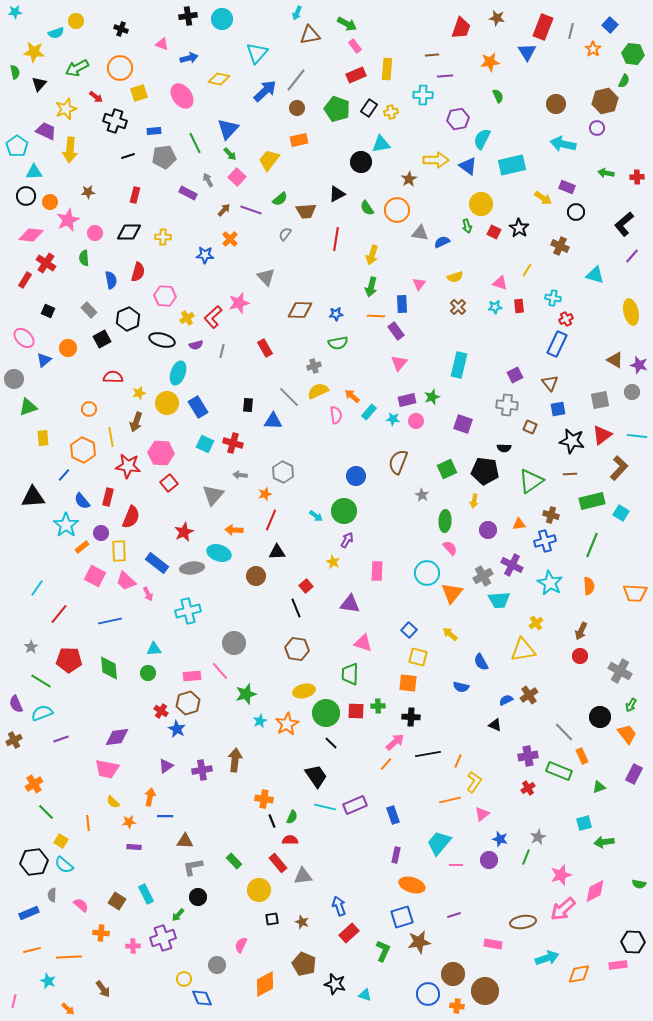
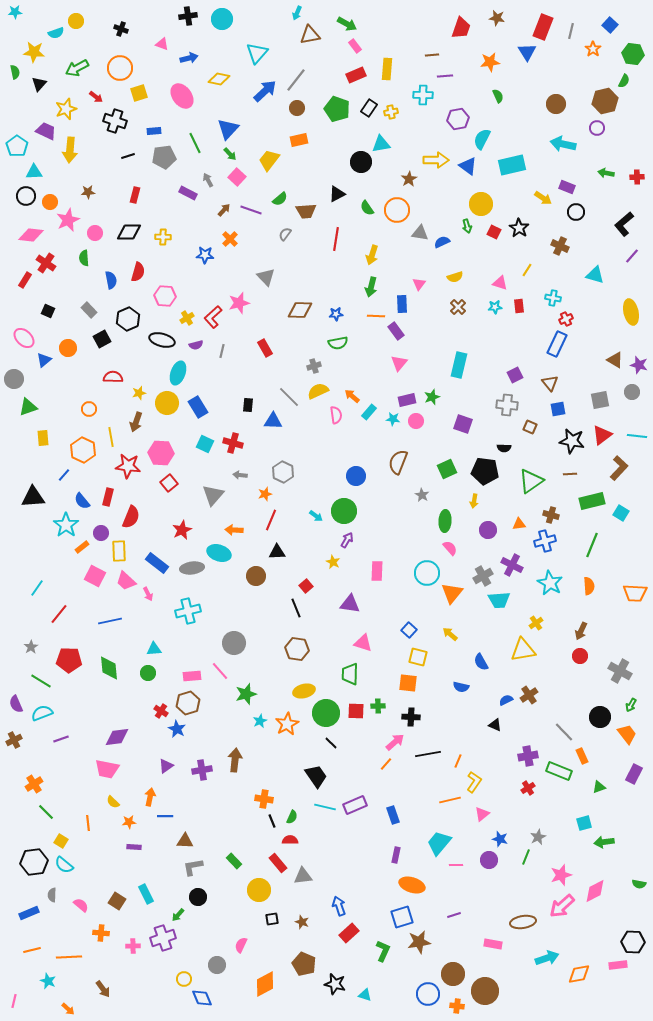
red star at (184, 532): moved 2 px left, 2 px up
pink arrow at (563, 909): moved 1 px left, 3 px up
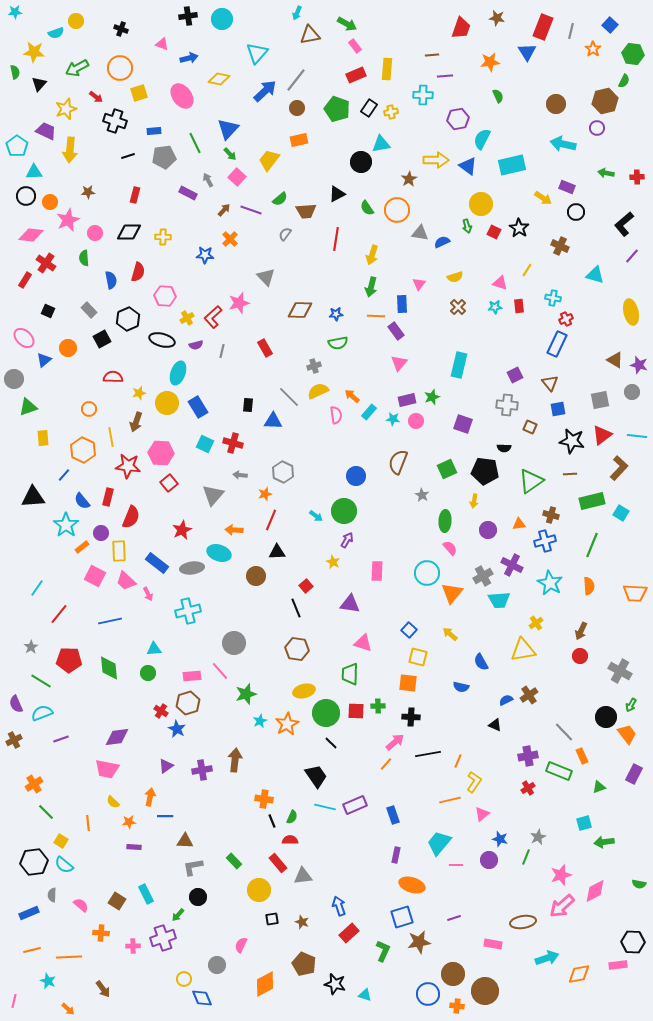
black circle at (600, 717): moved 6 px right
purple line at (454, 915): moved 3 px down
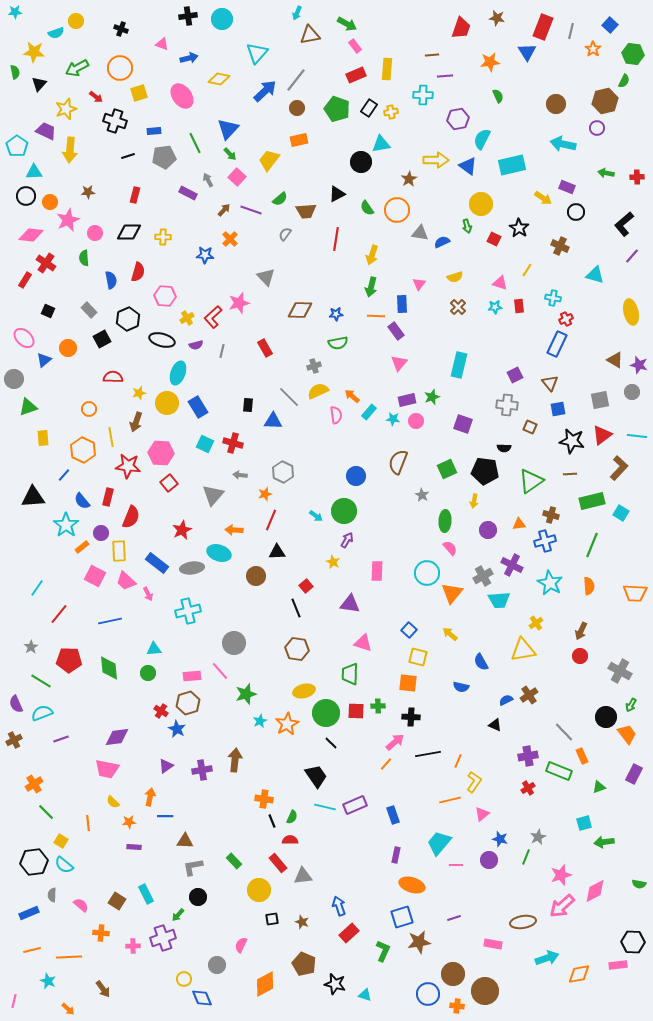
red square at (494, 232): moved 7 px down
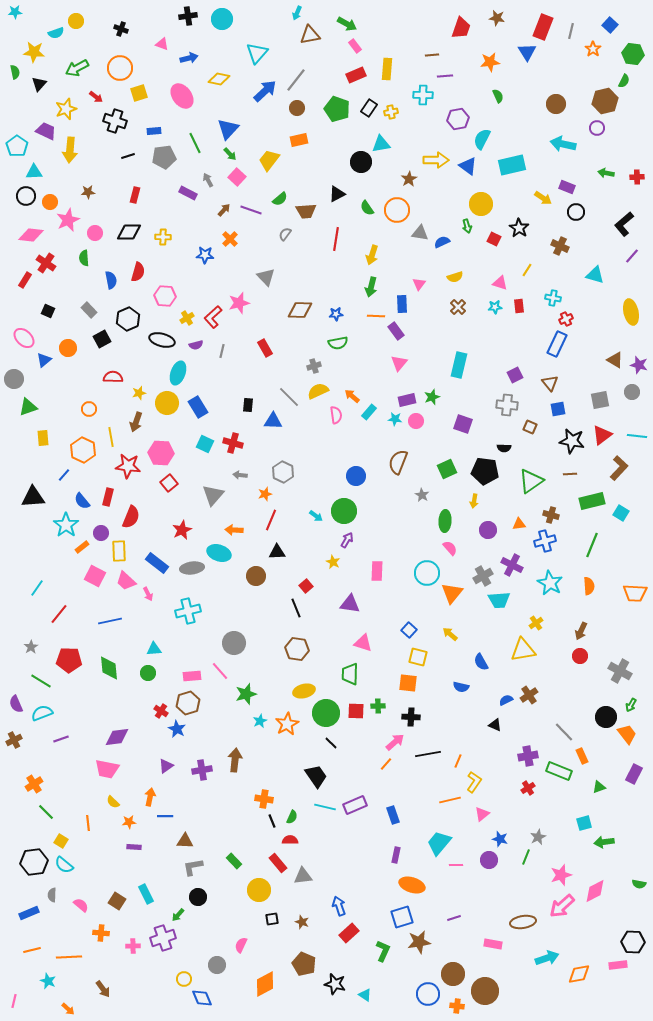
cyan star at (393, 419): moved 2 px right
cyan triangle at (365, 995): rotated 16 degrees clockwise
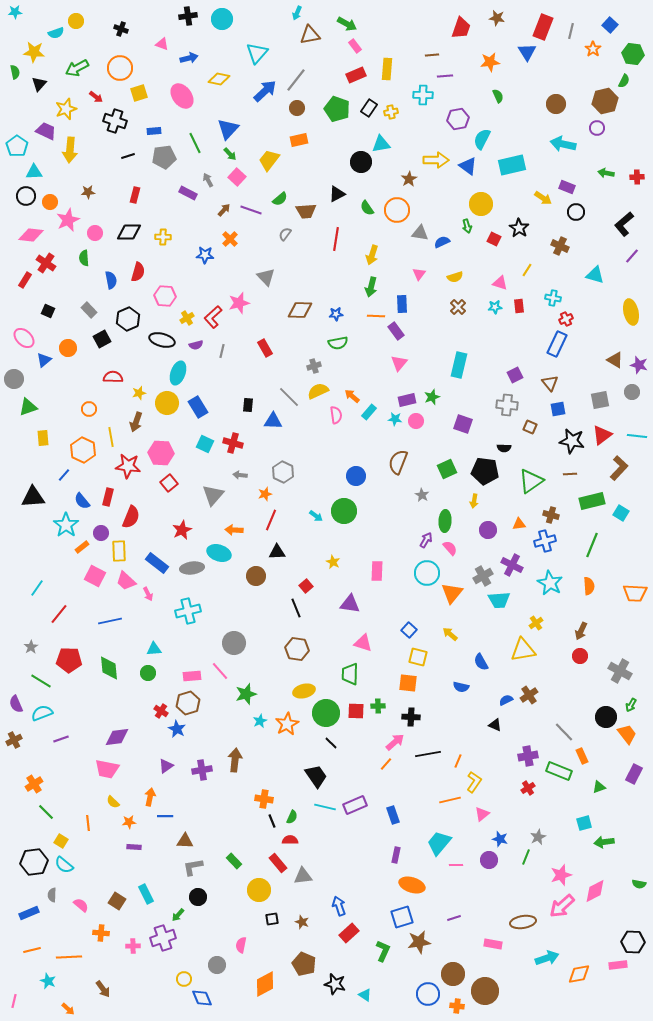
pink triangle at (419, 284): moved 10 px up
purple arrow at (347, 540): moved 79 px right
pink semicircle at (241, 945): rotated 14 degrees counterclockwise
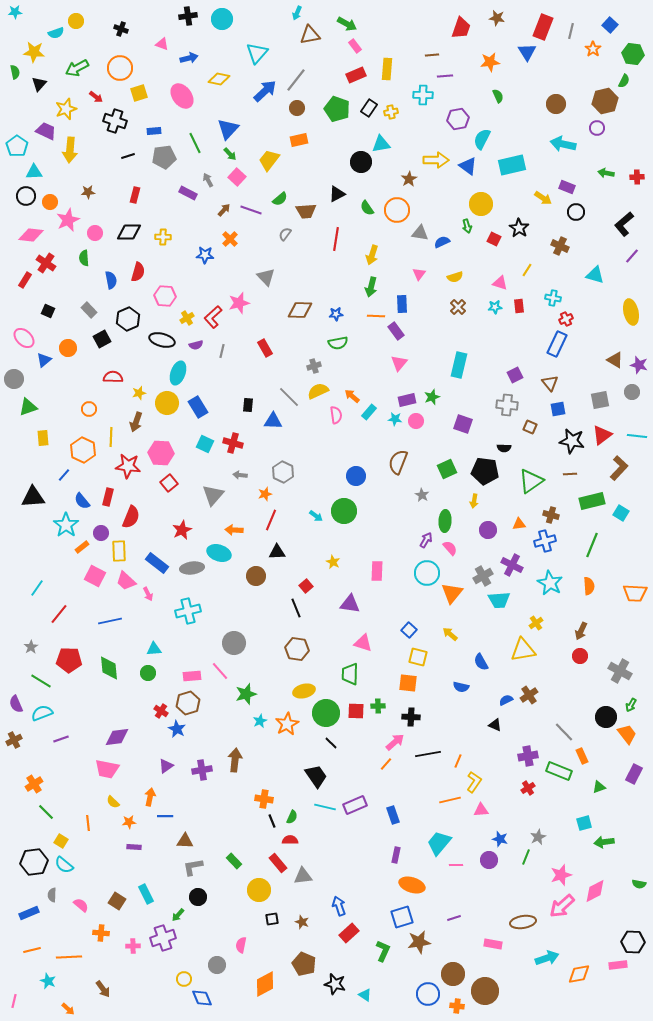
yellow line at (111, 437): rotated 12 degrees clockwise
pink triangle at (482, 814): moved 1 px left, 4 px up; rotated 35 degrees clockwise
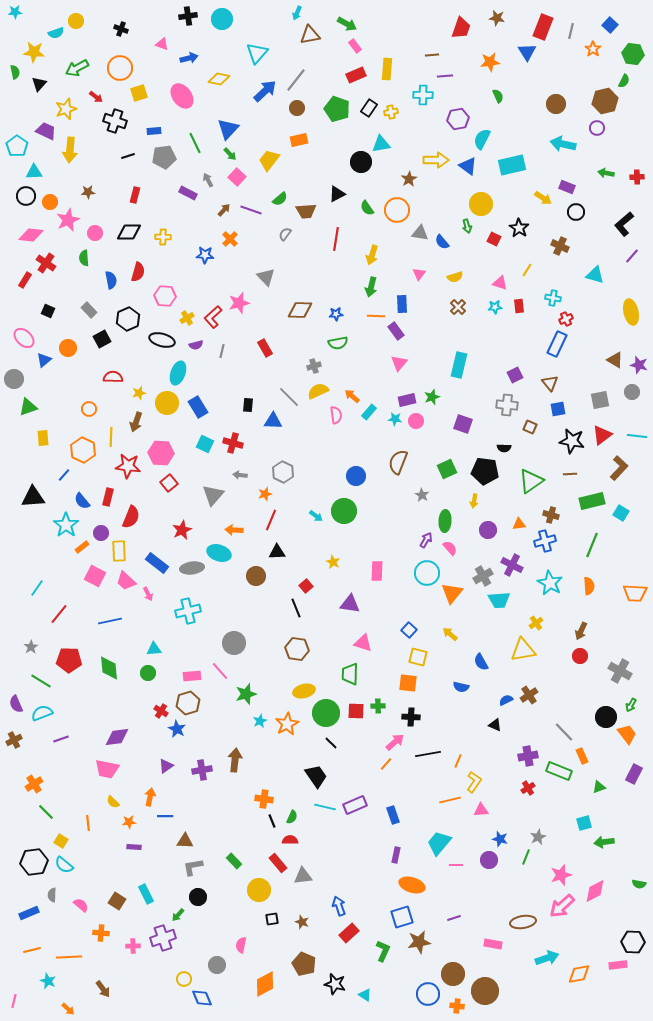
blue semicircle at (442, 242): rotated 105 degrees counterclockwise
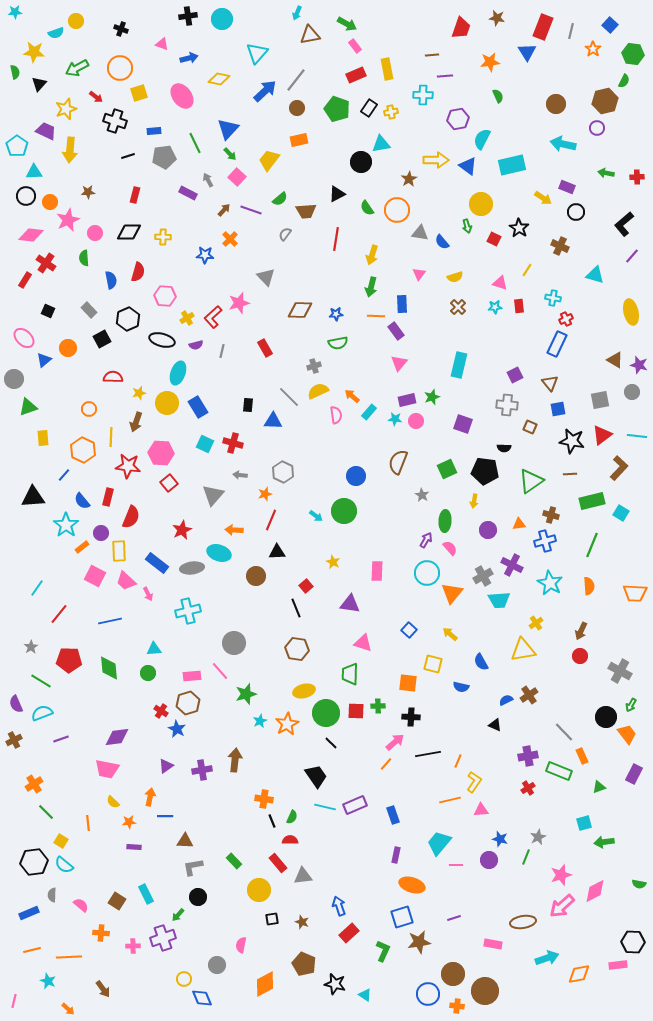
yellow rectangle at (387, 69): rotated 15 degrees counterclockwise
yellow square at (418, 657): moved 15 px right, 7 px down
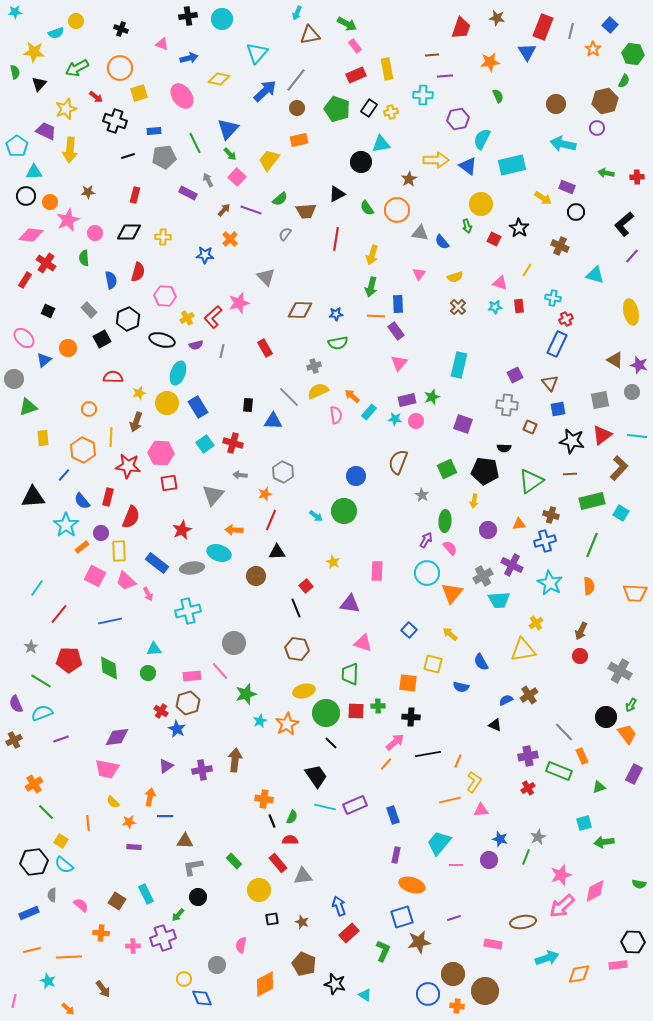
blue rectangle at (402, 304): moved 4 px left
cyan square at (205, 444): rotated 30 degrees clockwise
red square at (169, 483): rotated 30 degrees clockwise
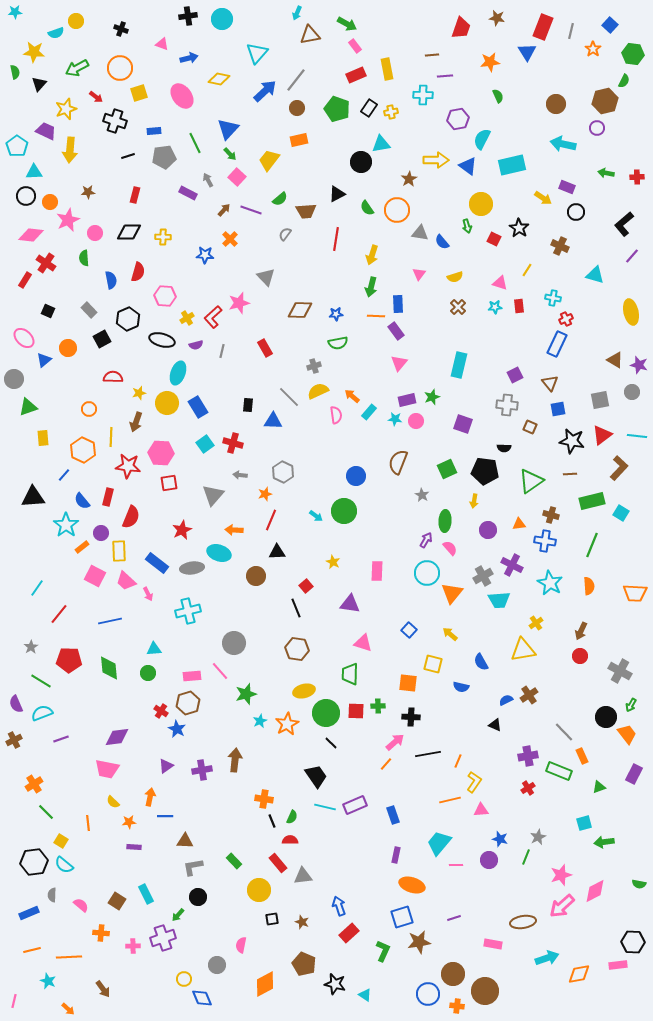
blue cross at (545, 541): rotated 25 degrees clockwise
